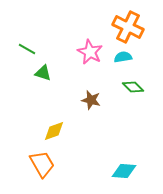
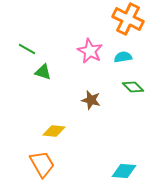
orange cross: moved 8 px up
pink star: moved 1 px up
green triangle: moved 1 px up
yellow diamond: rotated 25 degrees clockwise
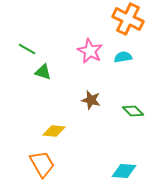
green diamond: moved 24 px down
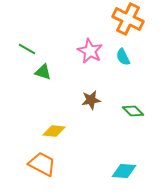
cyan semicircle: rotated 108 degrees counterclockwise
brown star: rotated 24 degrees counterclockwise
orange trapezoid: rotated 32 degrees counterclockwise
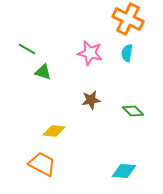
pink star: moved 2 px down; rotated 15 degrees counterclockwise
cyan semicircle: moved 4 px right, 4 px up; rotated 36 degrees clockwise
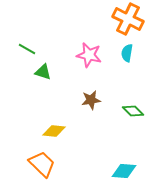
pink star: moved 1 px left, 2 px down
orange trapezoid: rotated 16 degrees clockwise
